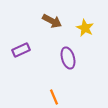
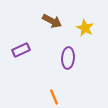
purple ellipse: rotated 20 degrees clockwise
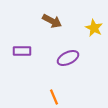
yellow star: moved 9 px right
purple rectangle: moved 1 px right, 1 px down; rotated 24 degrees clockwise
purple ellipse: rotated 60 degrees clockwise
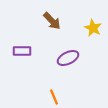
brown arrow: rotated 18 degrees clockwise
yellow star: moved 1 px left
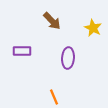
purple ellipse: rotated 60 degrees counterclockwise
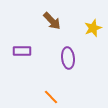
yellow star: rotated 24 degrees clockwise
purple ellipse: rotated 10 degrees counterclockwise
orange line: moved 3 px left; rotated 21 degrees counterclockwise
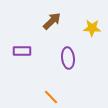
brown arrow: rotated 90 degrees counterclockwise
yellow star: moved 1 px left; rotated 24 degrees clockwise
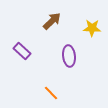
purple rectangle: rotated 42 degrees clockwise
purple ellipse: moved 1 px right, 2 px up
orange line: moved 4 px up
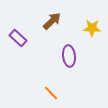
purple rectangle: moved 4 px left, 13 px up
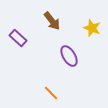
brown arrow: rotated 96 degrees clockwise
yellow star: rotated 18 degrees clockwise
purple ellipse: rotated 25 degrees counterclockwise
